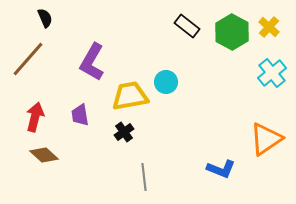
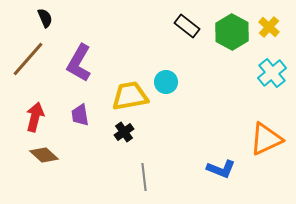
purple L-shape: moved 13 px left, 1 px down
orange triangle: rotated 9 degrees clockwise
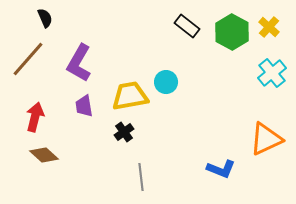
purple trapezoid: moved 4 px right, 9 px up
gray line: moved 3 px left
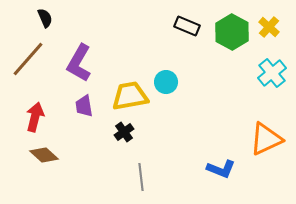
black rectangle: rotated 15 degrees counterclockwise
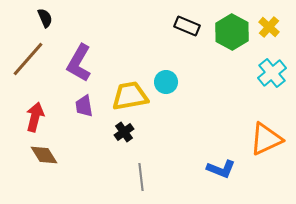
brown diamond: rotated 16 degrees clockwise
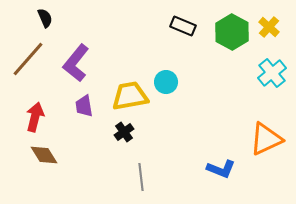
black rectangle: moved 4 px left
purple L-shape: moved 3 px left; rotated 9 degrees clockwise
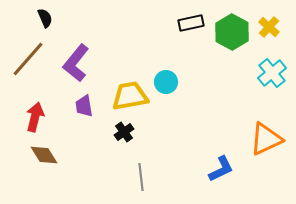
black rectangle: moved 8 px right, 3 px up; rotated 35 degrees counterclockwise
blue L-shape: rotated 48 degrees counterclockwise
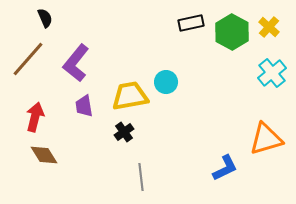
orange triangle: rotated 9 degrees clockwise
blue L-shape: moved 4 px right, 1 px up
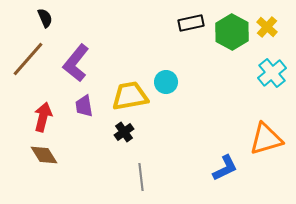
yellow cross: moved 2 px left
red arrow: moved 8 px right
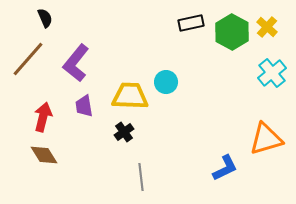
yellow trapezoid: rotated 12 degrees clockwise
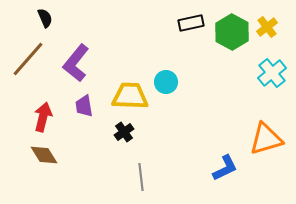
yellow cross: rotated 10 degrees clockwise
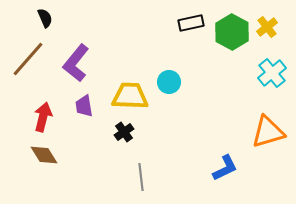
cyan circle: moved 3 px right
orange triangle: moved 2 px right, 7 px up
